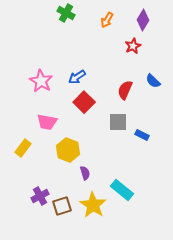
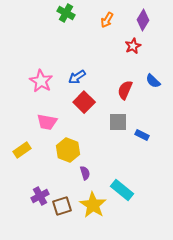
yellow rectangle: moved 1 px left, 2 px down; rotated 18 degrees clockwise
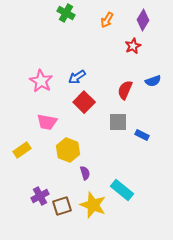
blue semicircle: rotated 63 degrees counterclockwise
yellow star: rotated 12 degrees counterclockwise
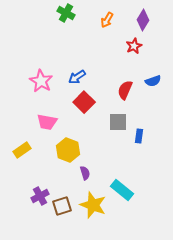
red star: moved 1 px right
blue rectangle: moved 3 px left, 1 px down; rotated 72 degrees clockwise
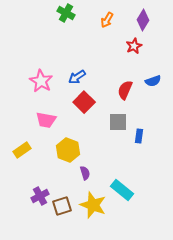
pink trapezoid: moved 1 px left, 2 px up
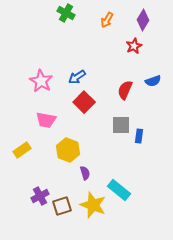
gray square: moved 3 px right, 3 px down
cyan rectangle: moved 3 px left
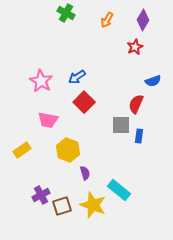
red star: moved 1 px right, 1 px down
red semicircle: moved 11 px right, 14 px down
pink trapezoid: moved 2 px right
purple cross: moved 1 px right, 1 px up
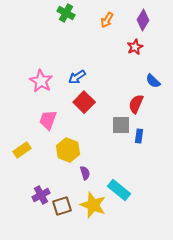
blue semicircle: rotated 63 degrees clockwise
pink trapezoid: rotated 100 degrees clockwise
